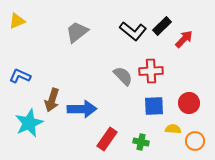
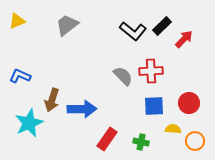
gray trapezoid: moved 10 px left, 7 px up
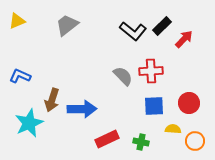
red rectangle: rotated 30 degrees clockwise
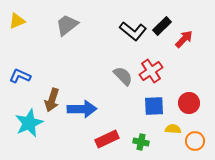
red cross: rotated 30 degrees counterclockwise
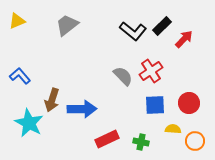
blue L-shape: rotated 25 degrees clockwise
blue square: moved 1 px right, 1 px up
cyan star: rotated 20 degrees counterclockwise
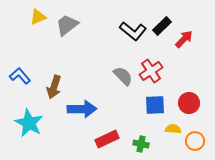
yellow triangle: moved 21 px right, 4 px up
brown arrow: moved 2 px right, 13 px up
green cross: moved 2 px down
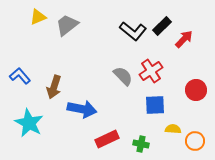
red circle: moved 7 px right, 13 px up
blue arrow: rotated 12 degrees clockwise
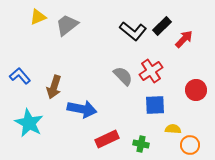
orange circle: moved 5 px left, 4 px down
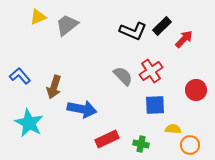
black L-shape: rotated 16 degrees counterclockwise
